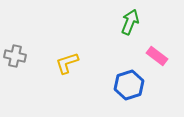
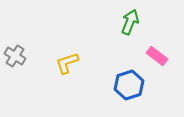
gray cross: rotated 20 degrees clockwise
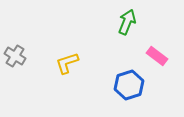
green arrow: moved 3 px left
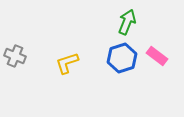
gray cross: rotated 10 degrees counterclockwise
blue hexagon: moved 7 px left, 27 px up
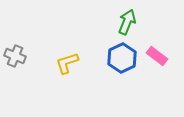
blue hexagon: rotated 8 degrees counterclockwise
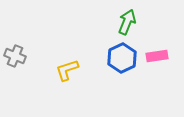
pink rectangle: rotated 45 degrees counterclockwise
yellow L-shape: moved 7 px down
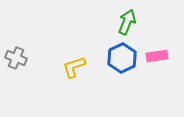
gray cross: moved 1 px right, 2 px down
yellow L-shape: moved 7 px right, 3 px up
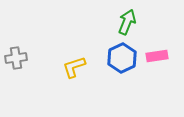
gray cross: rotated 30 degrees counterclockwise
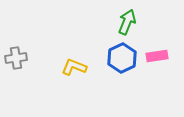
yellow L-shape: rotated 40 degrees clockwise
